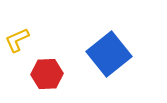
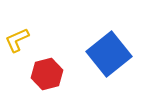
red hexagon: rotated 12 degrees counterclockwise
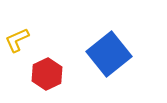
red hexagon: rotated 12 degrees counterclockwise
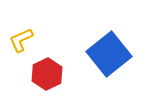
yellow L-shape: moved 4 px right
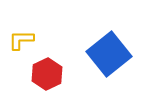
yellow L-shape: rotated 24 degrees clockwise
